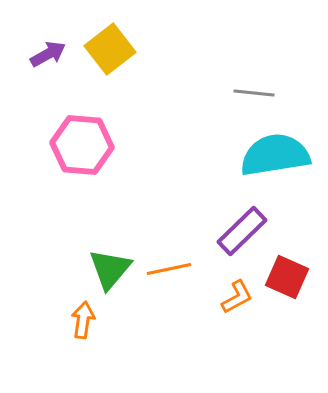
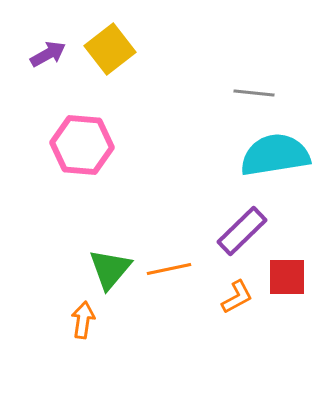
red square: rotated 24 degrees counterclockwise
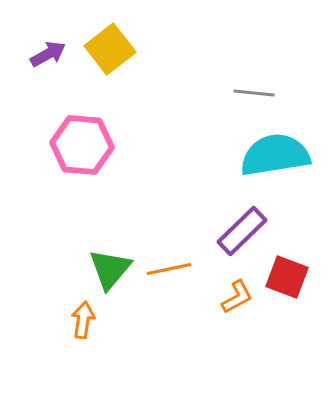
red square: rotated 21 degrees clockwise
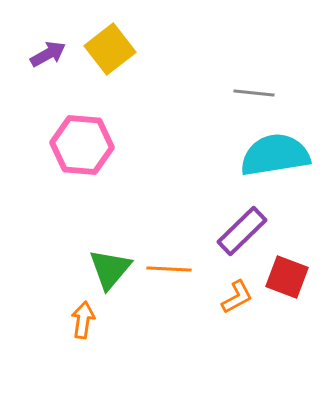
orange line: rotated 15 degrees clockwise
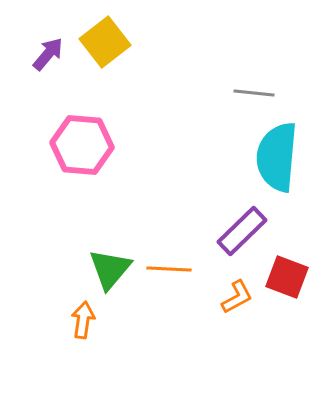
yellow square: moved 5 px left, 7 px up
purple arrow: rotated 21 degrees counterclockwise
cyan semicircle: moved 2 px right, 2 px down; rotated 76 degrees counterclockwise
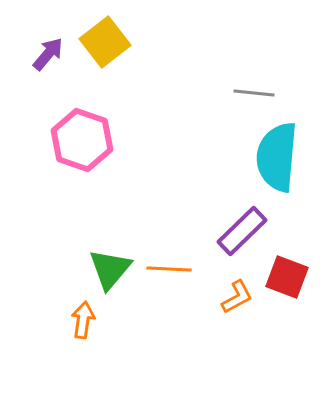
pink hexagon: moved 5 px up; rotated 14 degrees clockwise
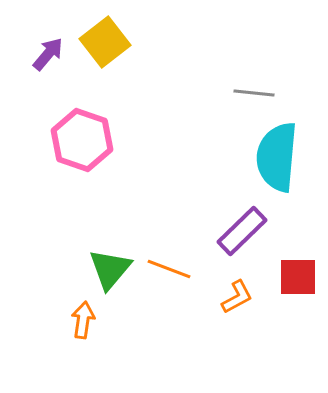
orange line: rotated 18 degrees clockwise
red square: moved 11 px right; rotated 21 degrees counterclockwise
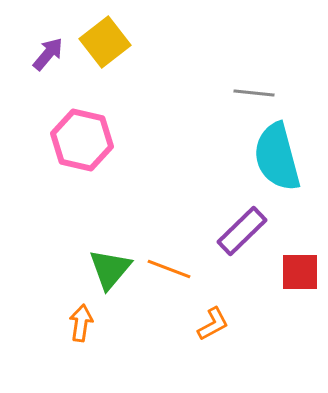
pink hexagon: rotated 6 degrees counterclockwise
cyan semicircle: rotated 20 degrees counterclockwise
red square: moved 2 px right, 5 px up
orange L-shape: moved 24 px left, 27 px down
orange arrow: moved 2 px left, 3 px down
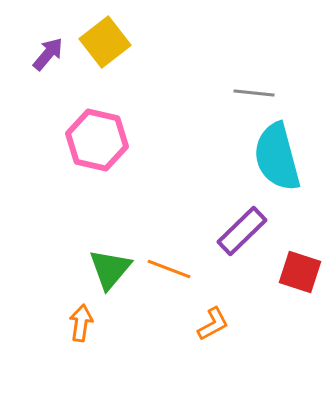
pink hexagon: moved 15 px right
red square: rotated 18 degrees clockwise
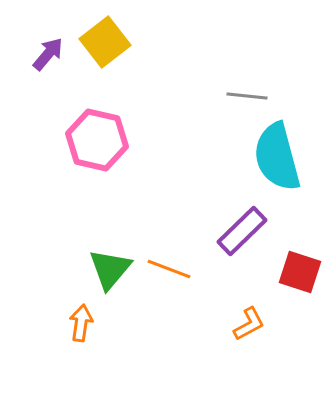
gray line: moved 7 px left, 3 px down
orange L-shape: moved 36 px right
